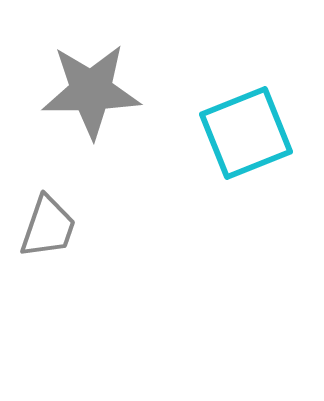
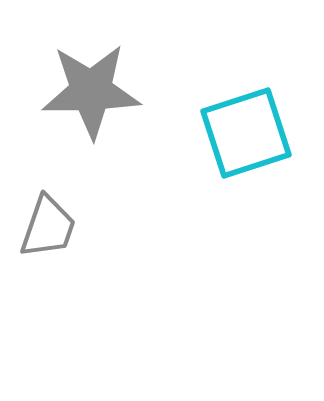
cyan square: rotated 4 degrees clockwise
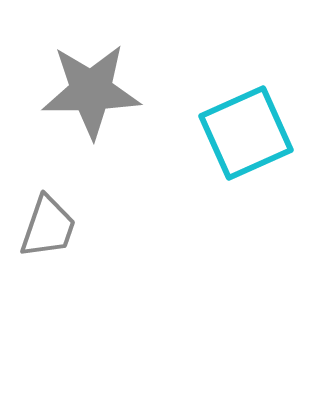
cyan square: rotated 6 degrees counterclockwise
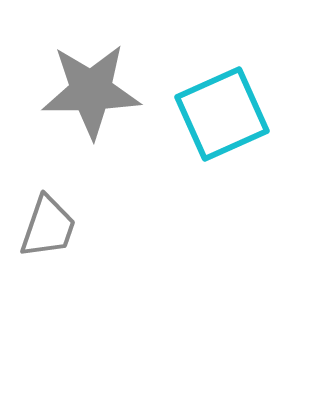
cyan square: moved 24 px left, 19 px up
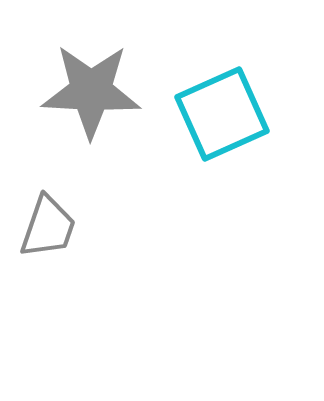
gray star: rotated 4 degrees clockwise
